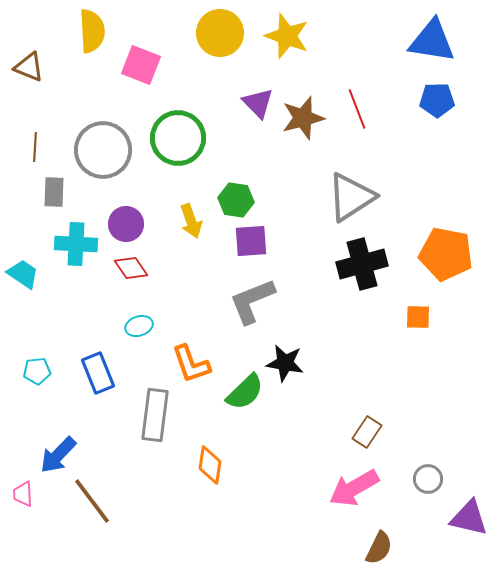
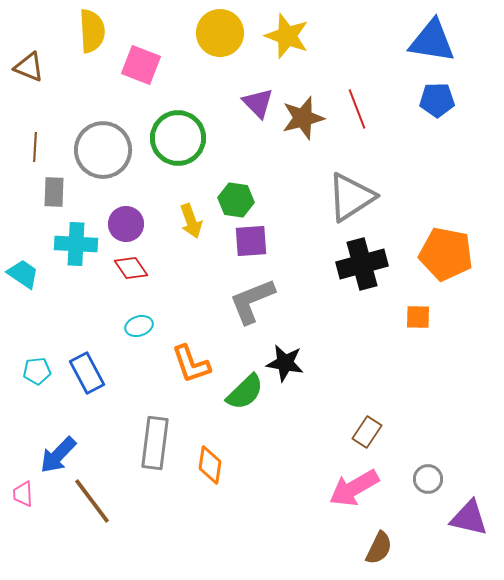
blue rectangle at (98, 373): moved 11 px left; rotated 6 degrees counterclockwise
gray rectangle at (155, 415): moved 28 px down
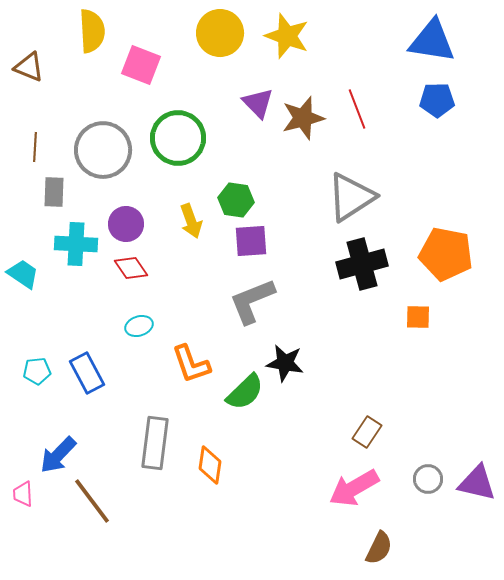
purple triangle at (469, 518): moved 8 px right, 35 px up
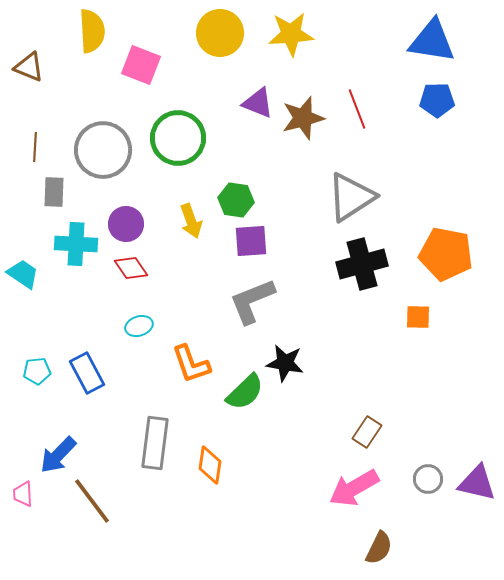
yellow star at (287, 36): moved 4 px right, 2 px up; rotated 24 degrees counterclockwise
purple triangle at (258, 103): rotated 24 degrees counterclockwise
